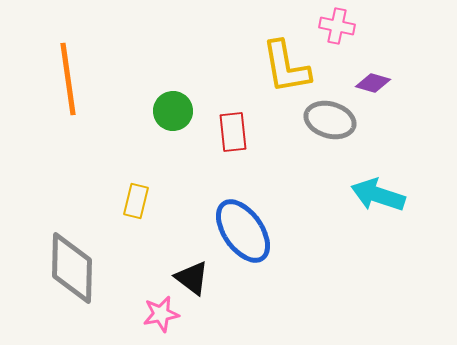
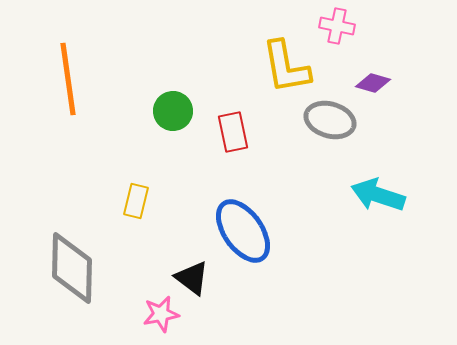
red rectangle: rotated 6 degrees counterclockwise
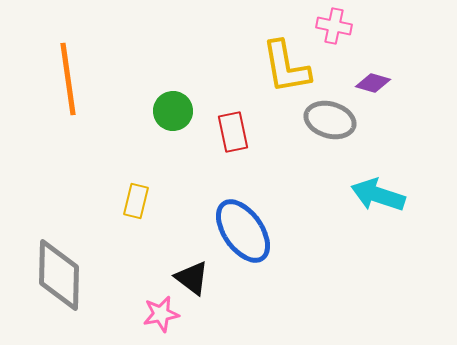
pink cross: moved 3 px left
gray diamond: moved 13 px left, 7 px down
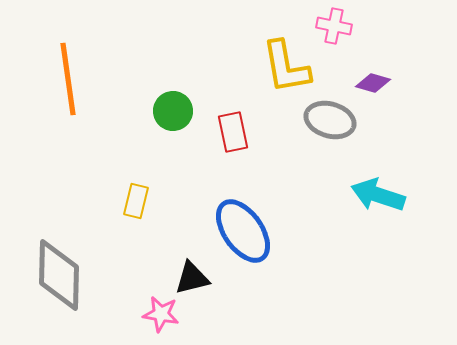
black triangle: rotated 51 degrees counterclockwise
pink star: rotated 21 degrees clockwise
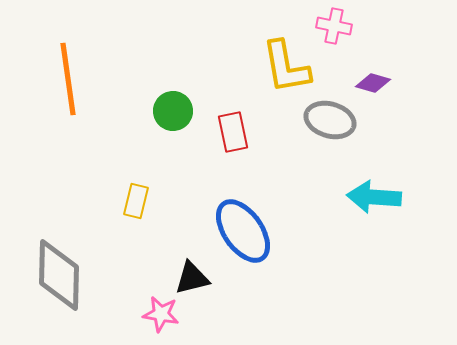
cyan arrow: moved 4 px left, 2 px down; rotated 14 degrees counterclockwise
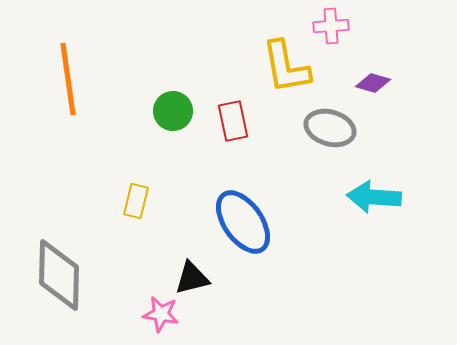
pink cross: moved 3 px left; rotated 16 degrees counterclockwise
gray ellipse: moved 8 px down
red rectangle: moved 11 px up
blue ellipse: moved 9 px up
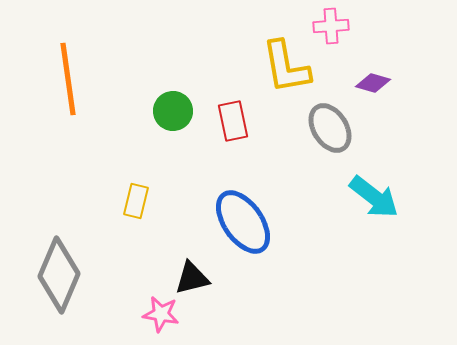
gray ellipse: rotated 42 degrees clockwise
cyan arrow: rotated 146 degrees counterclockwise
gray diamond: rotated 22 degrees clockwise
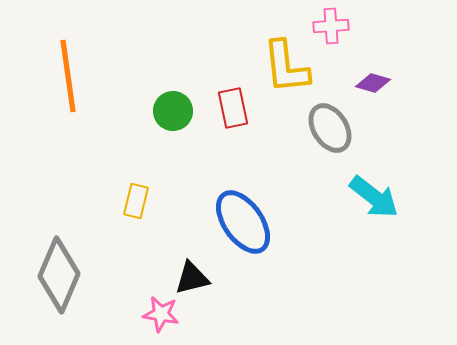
yellow L-shape: rotated 4 degrees clockwise
orange line: moved 3 px up
red rectangle: moved 13 px up
